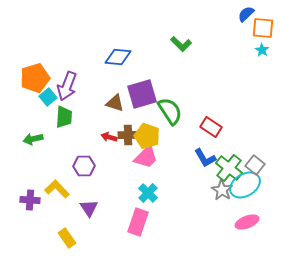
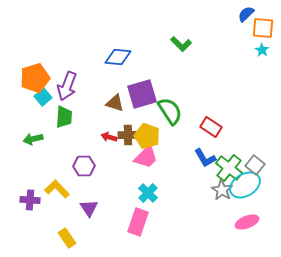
cyan square: moved 5 px left
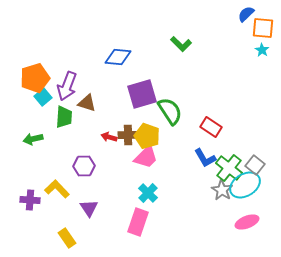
brown triangle: moved 28 px left
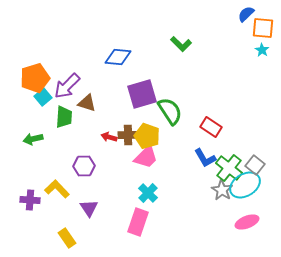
purple arrow: rotated 24 degrees clockwise
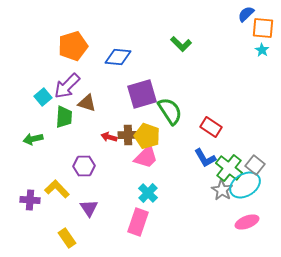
orange pentagon: moved 38 px right, 32 px up
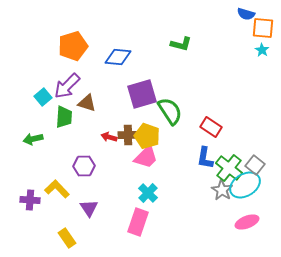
blue semicircle: rotated 120 degrees counterclockwise
green L-shape: rotated 30 degrees counterclockwise
blue L-shape: rotated 40 degrees clockwise
